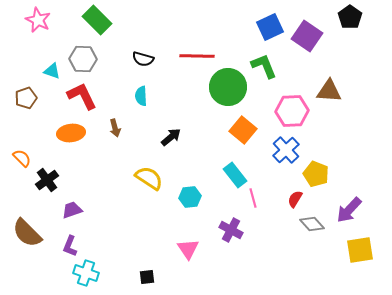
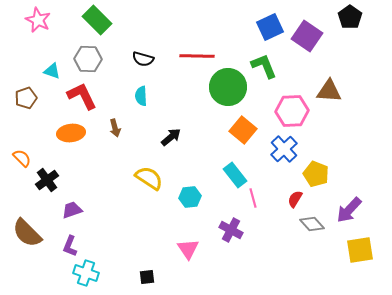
gray hexagon: moved 5 px right
blue cross: moved 2 px left, 1 px up
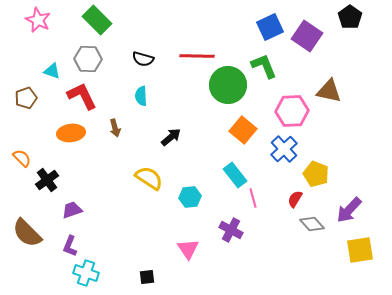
green circle: moved 2 px up
brown triangle: rotated 8 degrees clockwise
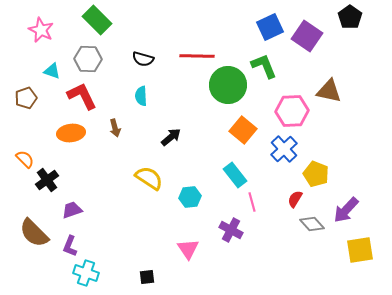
pink star: moved 3 px right, 10 px down
orange semicircle: moved 3 px right, 1 px down
pink line: moved 1 px left, 4 px down
purple arrow: moved 3 px left
brown semicircle: moved 7 px right
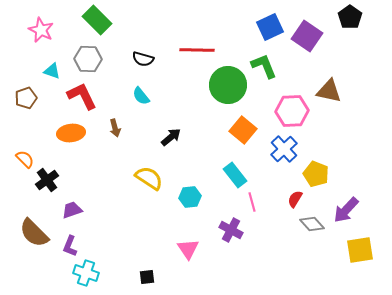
red line: moved 6 px up
cyan semicircle: rotated 36 degrees counterclockwise
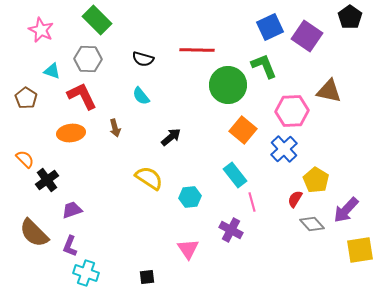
brown pentagon: rotated 20 degrees counterclockwise
yellow pentagon: moved 6 px down; rotated 10 degrees clockwise
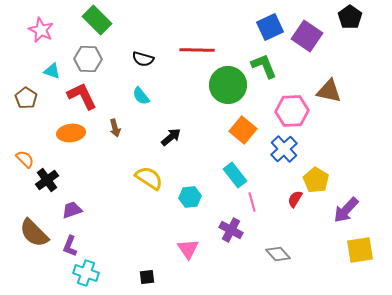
gray diamond: moved 34 px left, 30 px down
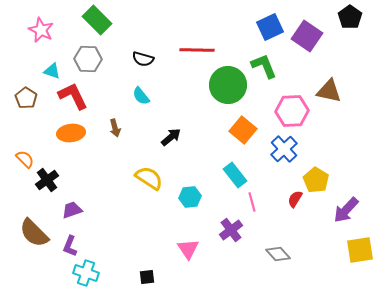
red L-shape: moved 9 px left
purple cross: rotated 25 degrees clockwise
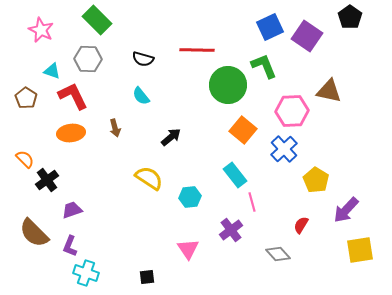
red semicircle: moved 6 px right, 26 px down
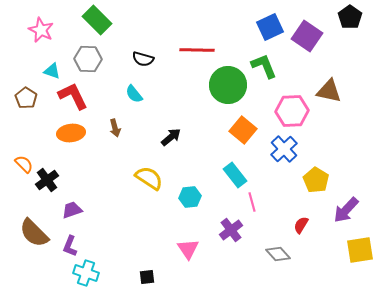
cyan semicircle: moved 7 px left, 2 px up
orange semicircle: moved 1 px left, 5 px down
